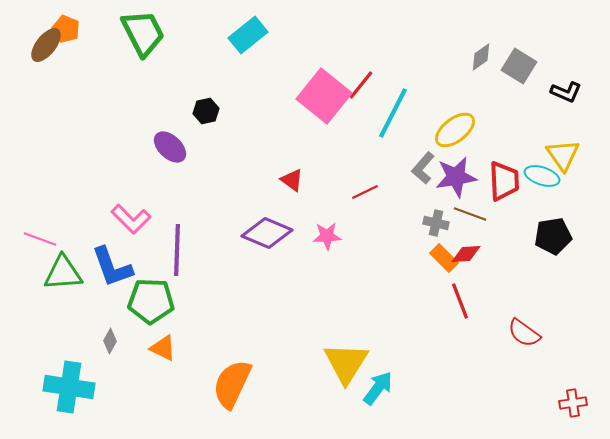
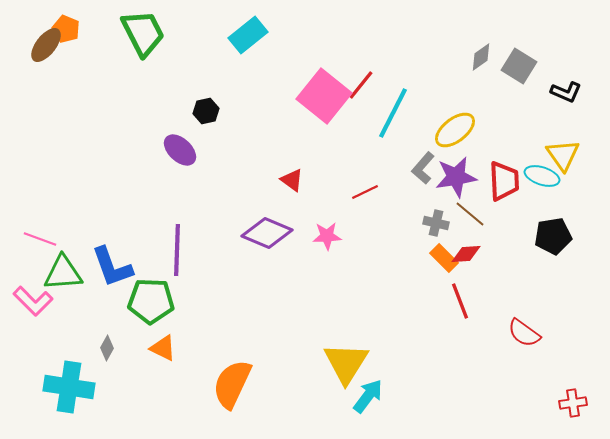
purple ellipse at (170, 147): moved 10 px right, 3 px down
brown line at (470, 214): rotated 20 degrees clockwise
pink L-shape at (131, 219): moved 98 px left, 82 px down
gray diamond at (110, 341): moved 3 px left, 7 px down
cyan arrow at (378, 388): moved 10 px left, 8 px down
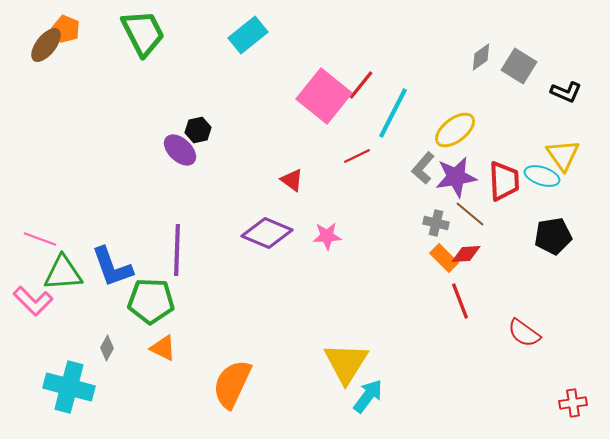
black hexagon at (206, 111): moved 8 px left, 19 px down
red line at (365, 192): moved 8 px left, 36 px up
cyan cross at (69, 387): rotated 6 degrees clockwise
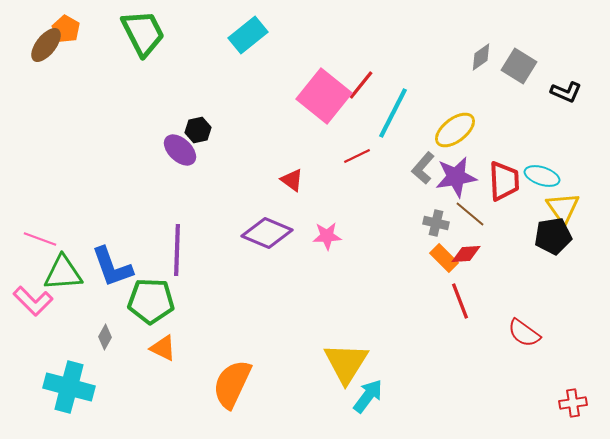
orange pentagon at (66, 29): rotated 8 degrees clockwise
yellow triangle at (563, 155): moved 53 px down
gray diamond at (107, 348): moved 2 px left, 11 px up
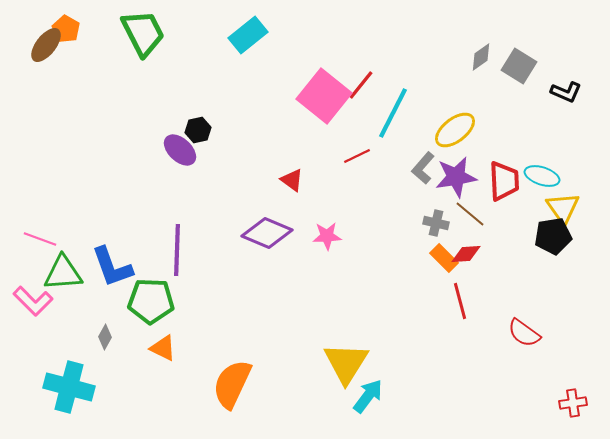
red line at (460, 301): rotated 6 degrees clockwise
